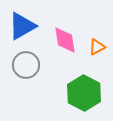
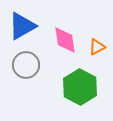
green hexagon: moved 4 px left, 6 px up
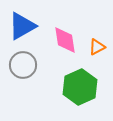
gray circle: moved 3 px left
green hexagon: rotated 8 degrees clockwise
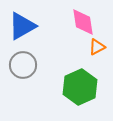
pink diamond: moved 18 px right, 18 px up
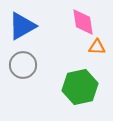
orange triangle: rotated 30 degrees clockwise
green hexagon: rotated 12 degrees clockwise
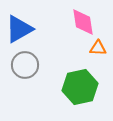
blue triangle: moved 3 px left, 3 px down
orange triangle: moved 1 px right, 1 px down
gray circle: moved 2 px right
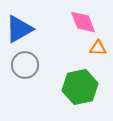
pink diamond: rotated 12 degrees counterclockwise
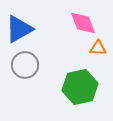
pink diamond: moved 1 px down
